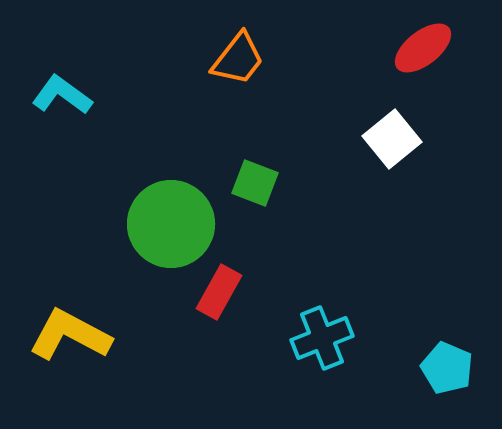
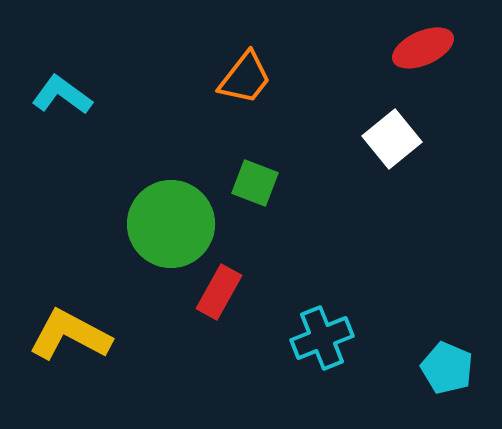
red ellipse: rotated 14 degrees clockwise
orange trapezoid: moved 7 px right, 19 px down
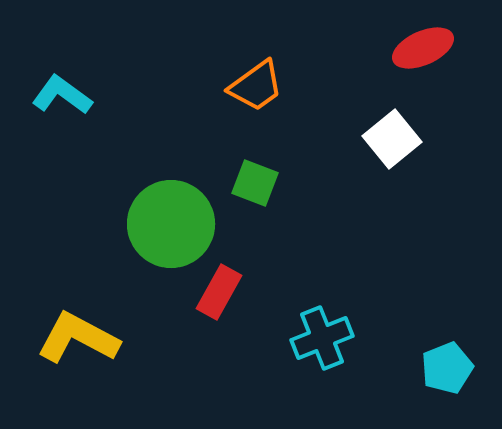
orange trapezoid: moved 11 px right, 8 px down; rotated 16 degrees clockwise
yellow L-shape: moved 8 px right, 3 px down
cyan pentagon: rotated 27 degrees clockwise
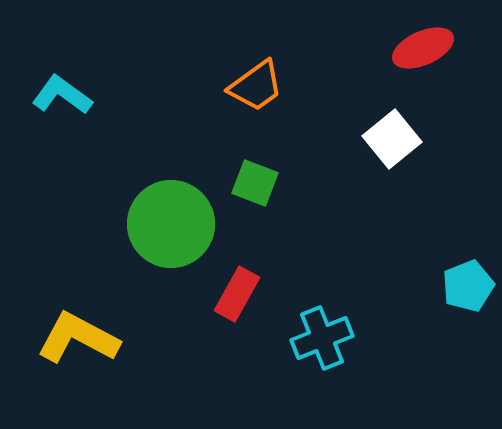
red rectangle: moved 18 px right, 2 px down
cyan pentagon: moved 21 px right, 82 px up
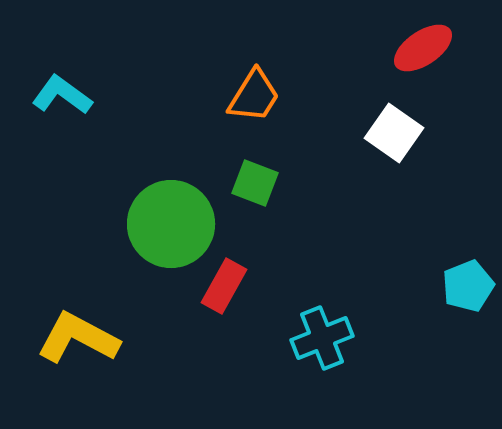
red ellipse: rotated 10 degrees counterclockwise
orange trapezoid: moved 2 px left, 10 px down; rotated 22 degrees counterclockwise
white square: moved 2 px right, 6 px up; rotated 16 degrees counterclockwise
red rectangle: moved 13 px left, 8 px up
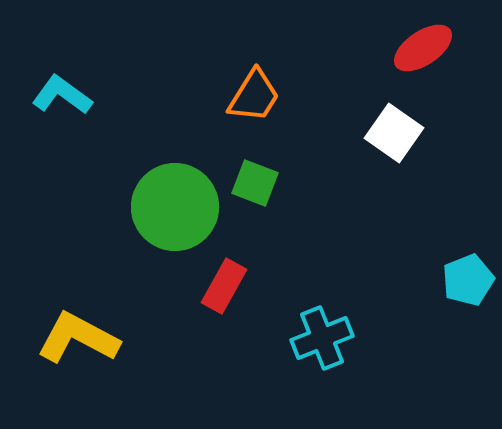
green circle: moved 4 px right, 17 px up
cyan pentagon: moved 6 px up
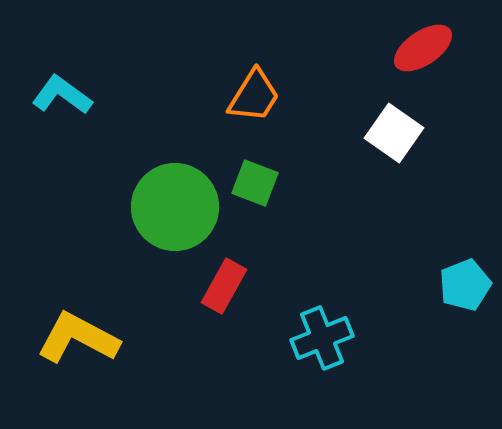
cyan pentagon: moved 3 px left, 5 px down
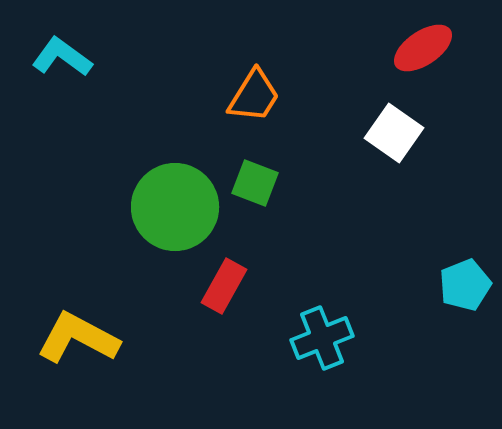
cyan L-shape: moved 38 px up
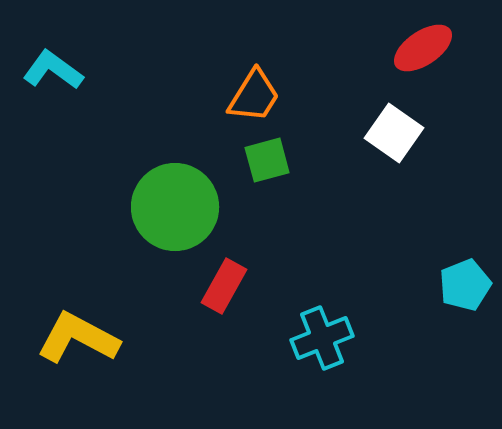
cyan L-shape: moved 9 px left, 13 px down
green square: moved 12 px right, 23 px up; rotated 36 degrees counterclockwise
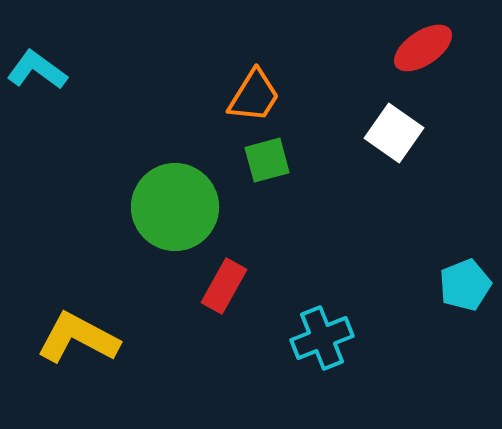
cyan L-shape: moved 16 px left
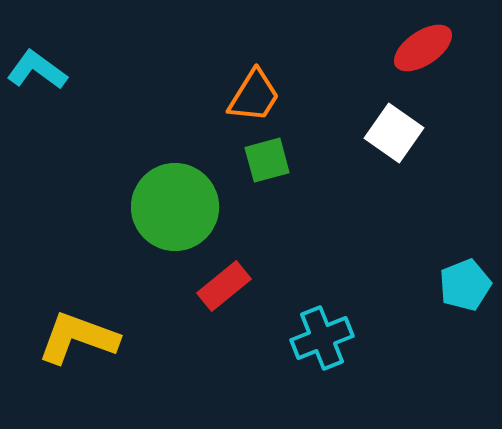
red rectangle: rotated 22 degrees clockwise
yellow L-shape: rotated 8 degrees counterclockwise
